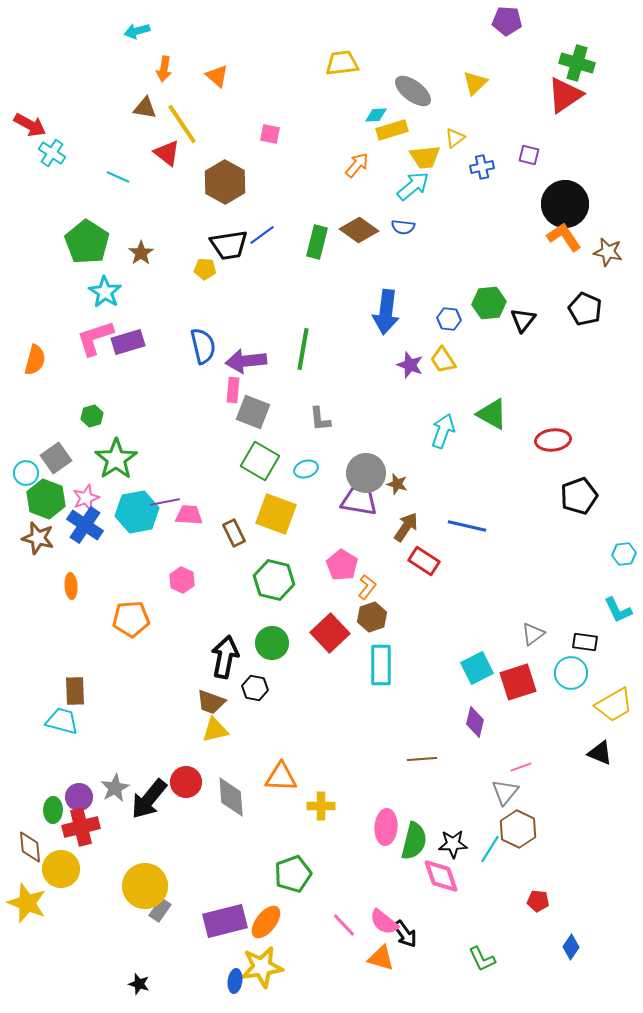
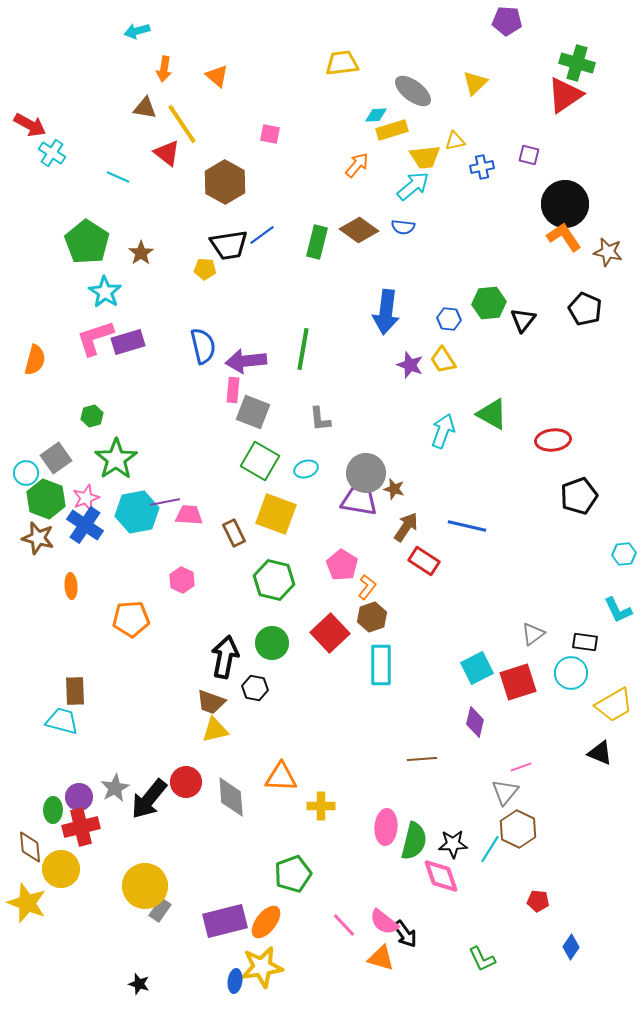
yellow triangle at (455, 138): moved 3 px down; rotated 25 degrees clockwise
brown star at (397, 484): moved 3 px left, 5 px down
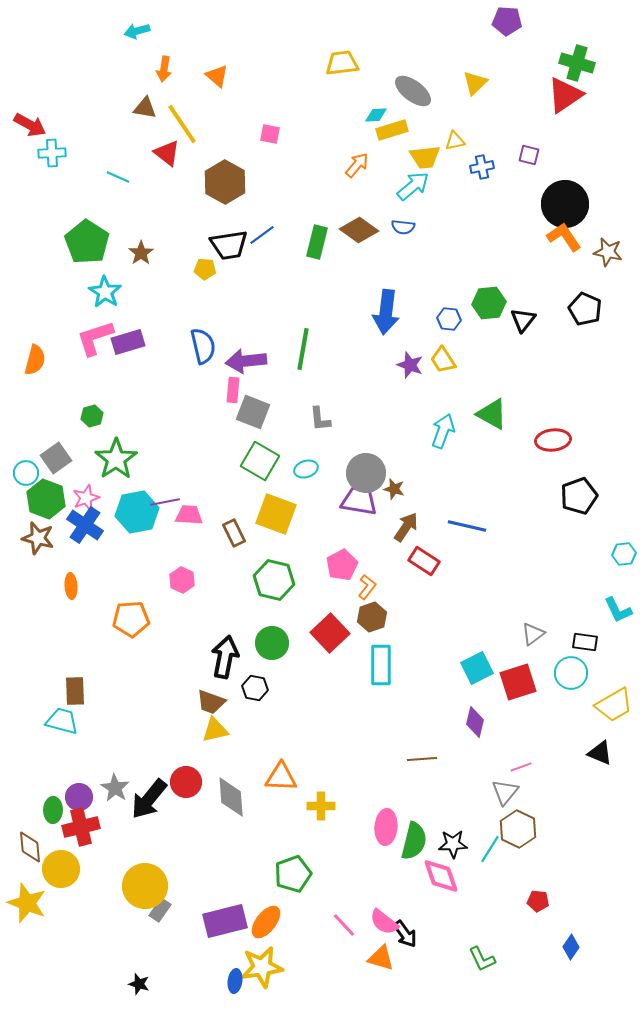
cyan cross at (52, 153): rotated 36 degrees counterclockwise
pink pentagon at (342, 565): rotated 12 degrees clockwise
gray star at (115, 788): rotated 12 degrees counterclockwise
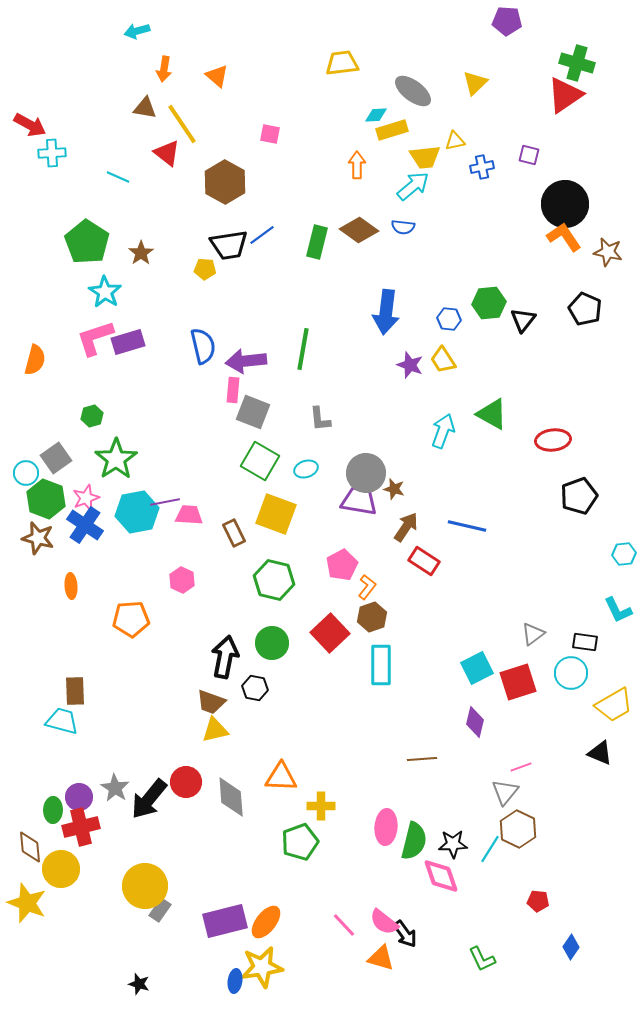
orange arrow at (357, 165): rotated 40 degrees counterclockwise
green pentagon at (293, 874): moved 7 px right, 32 px up
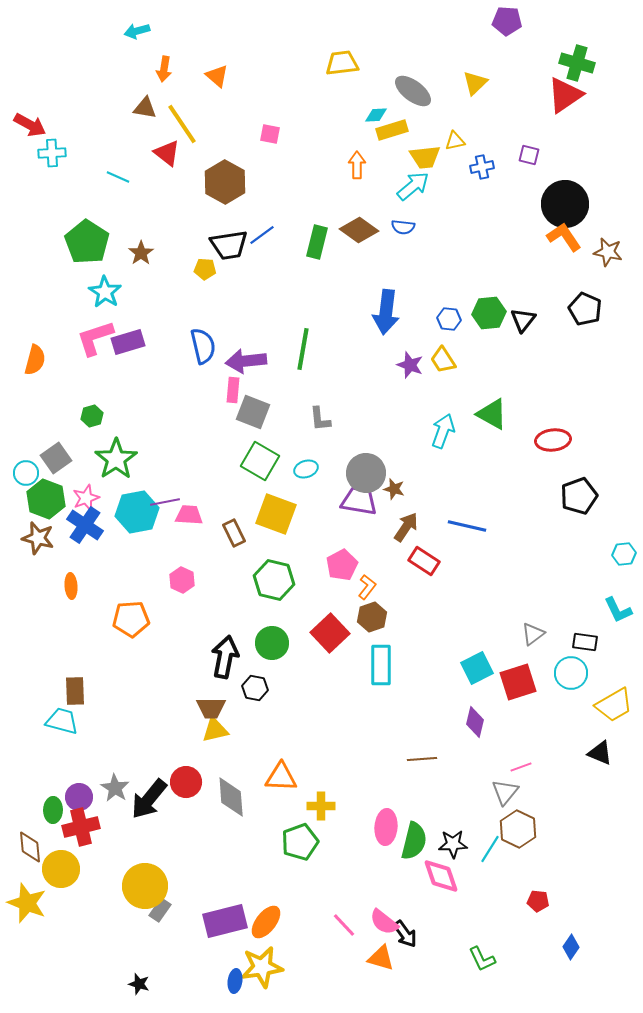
green hexagon at (489, 303): moved 10 px down
brown trapezoid at (211, 702): moved 6 px down; rotated 20 degrees counterclockwise
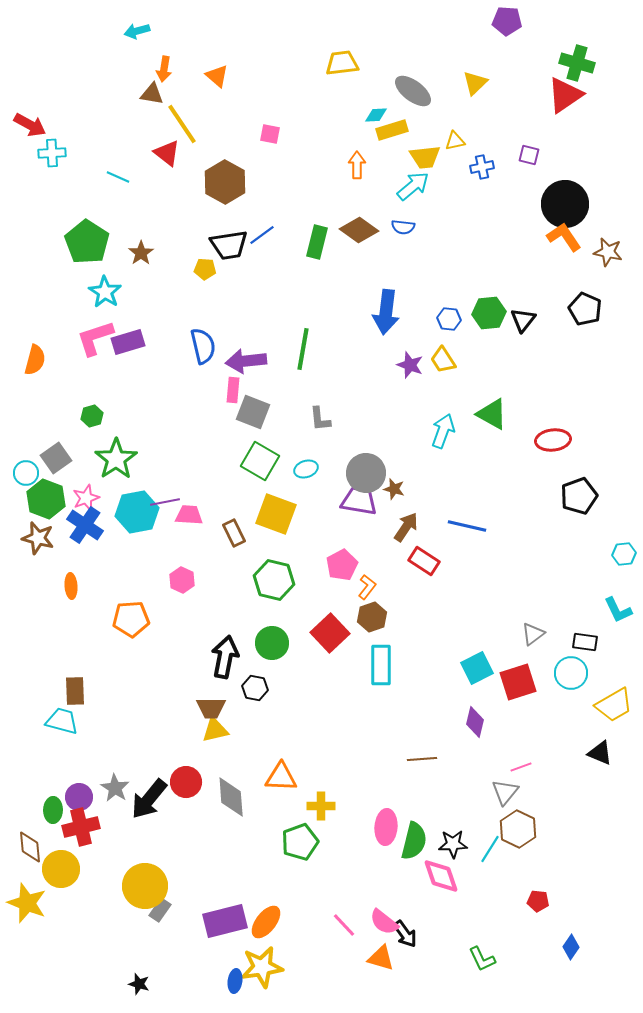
brown triangle at (145, 108): moved 7 px right, 14 px up
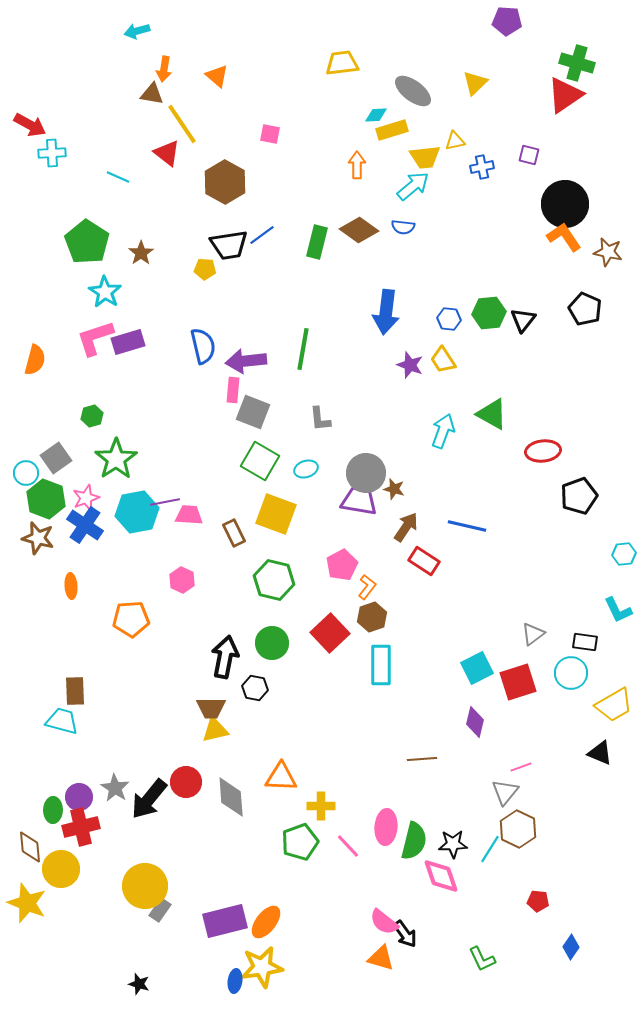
red ellipse at (553, 440): moved 10 px left, 11 px down
pink line at (344, 925): moved 4 px right, 79 px up
